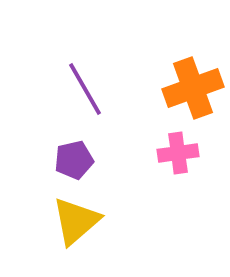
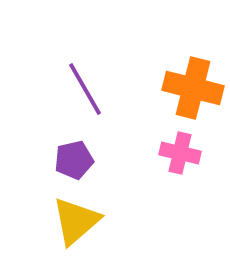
orange cross: rotated 34 degrees clockwise
pink cross: moved 2 px right; rotated 21 degrees clockwise
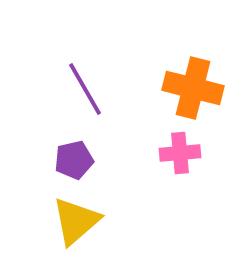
pink cross: rotated 18 degrees counterclockwise
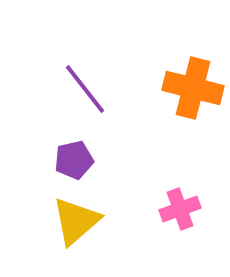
purple line: rotated 8 degrees counterclockwise
pink cross: moved 56 px down; rotated 15 degrees counterclockwise
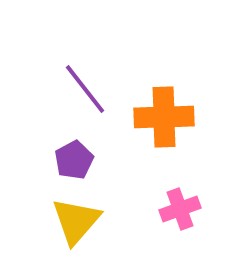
orange cross: moved 29 px left, 29 px down; rotated 16 degrees counterclockwise
purple pentagon: rotated 15 degrees counterclockwise
yellow triangle: rotated 8 degrees counterclockwise
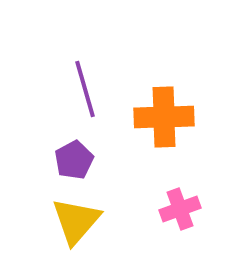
purple line: rotated 22 degrees clockwise
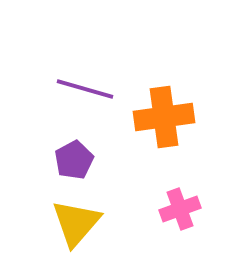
purple line: rotated 58 degrees counterclockwise
orange cross: rotated 6 degrees counterclockwise
yellow triangle: moved 2 px down
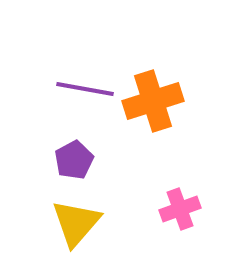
purple line: rotated 6 degrees counterclockwise
orange cross: moved 11 px left, 16 px up; rotated 10 degrees counterclockwise
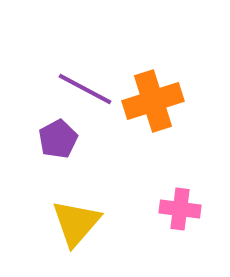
purple line: rotated 18 degrees clockwise
purple pentagon: moved 16 px left, 21 px up
pink cross: rotated 27 degrees clockwise
